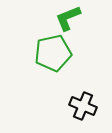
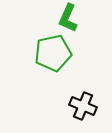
green L-shape: rotated 44 degrees counterclockwise
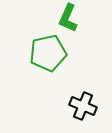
green pentagon: moved 5 px left
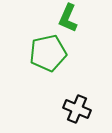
black cross: moved 6 px left, 3 px down
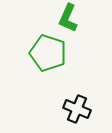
green pentagon: rotated 30 degrees clockwise
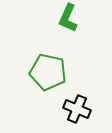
green pentagon: moved 19 px down; rotated 6 degrees counterclockwise
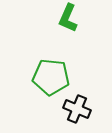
green pentagon: moved 3 px right, 5 px down; rotated 6 degrees counterclockwise
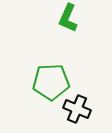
green pentagon: moved 5 px down; rotated 9 degrees counterclockwise
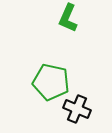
green pentagon: rotated 15 degrees clockwise
